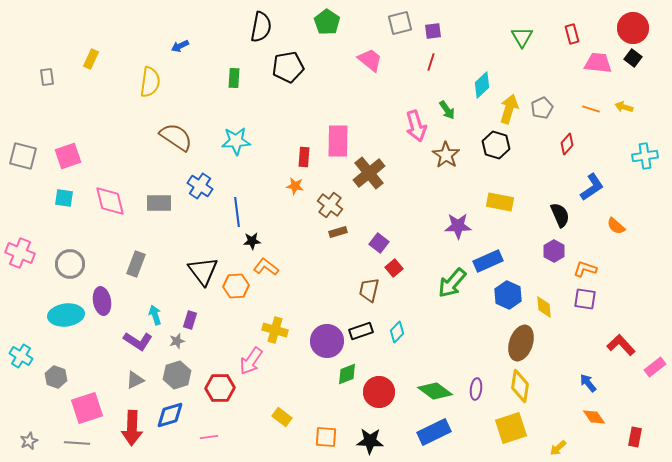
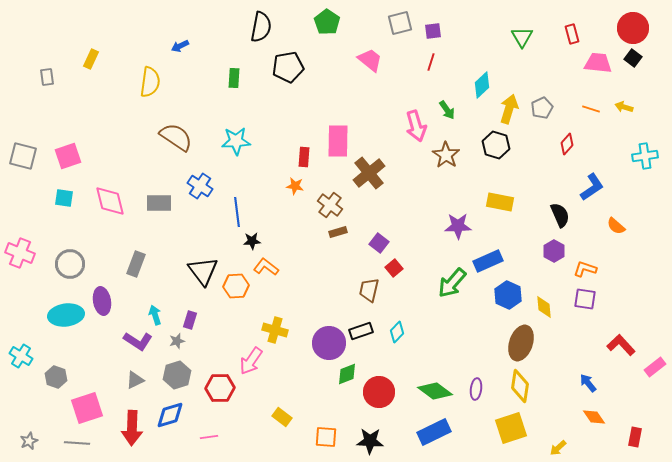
purple circle at (327, 341): moved 2 px right, 2 px down
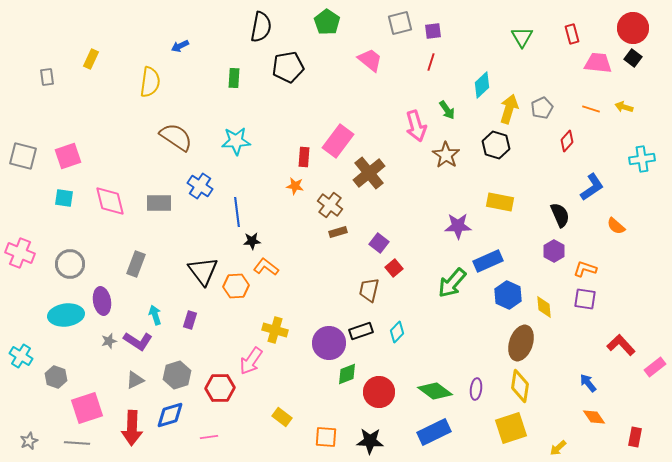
pink rectangle at (338, 141): rotated 36 degrees clockwise
red diamond at (567, 144): moved 3 px up
cyan cross at (645, 156): moved 3 px left, 3 px down
gray star at (177, 341): moved 68 px left
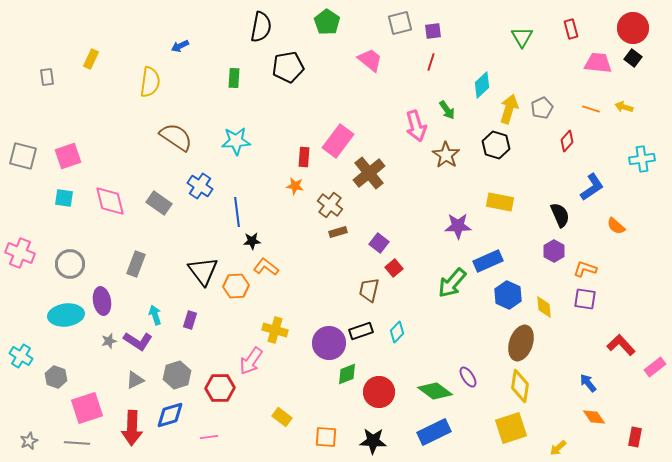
red rectangle at (572, 34): moved 1 px left, 5 px up
gray rectangle at (159, 203): rotated 35 degrees clockwise
purple ellipse at (476, 389): moved 8 px left, 12 px up; rotated 40 degrees counterclockwise
black star at (370, 441): moved 3 px right
